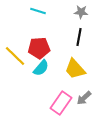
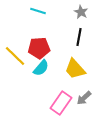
gray star: rotated 24 degrees clockwise
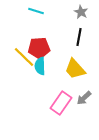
cyan line: moved 2 px left
yellow line: moved 9 px right, 1 px down
cyan semicircle: moved 1 px left, 2 px up; rotated 138 degrees clockwise
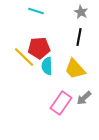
cyan semicircle: moved 7 px right
